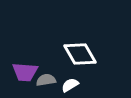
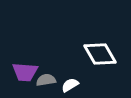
white diamond: moved 20 px right
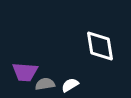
white diamond: moved 8 px up; rotated 20 degrees clockwise
gray semicircle: moved 1 px left, 4 px down
